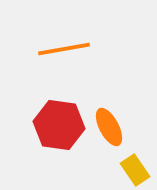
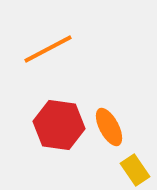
orange line: moved 16 px left; rotated 18 degrees counterclockwise
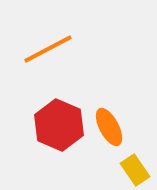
red hexagon: rotated 15 degrees clockwise
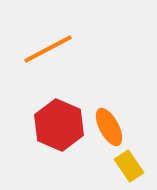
yellow rectangle: moved 6 px left, 4 px up
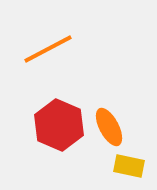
yellow rectangle: rotated 44 degrees counterclockwise
